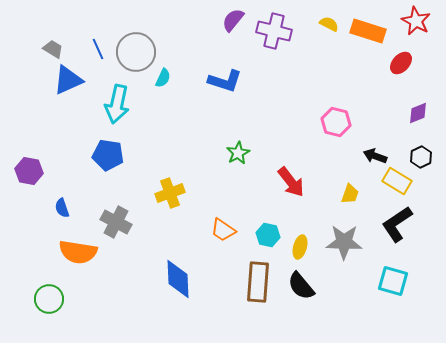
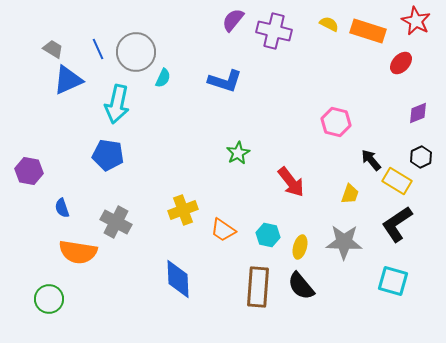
black arrow: moved 4 px left, 4 px down; rotated 30 degrees clockwise
yellow cross: moved 13 px right, 17 px down
brown rectangle: moved 5 px down
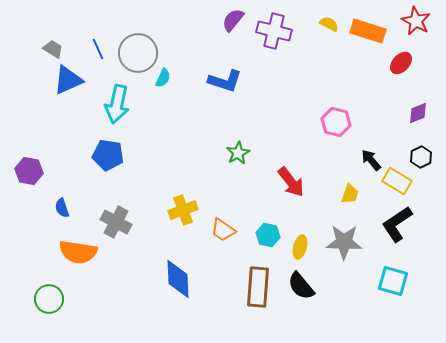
gray circle: moved 2 px right, 1 px down
